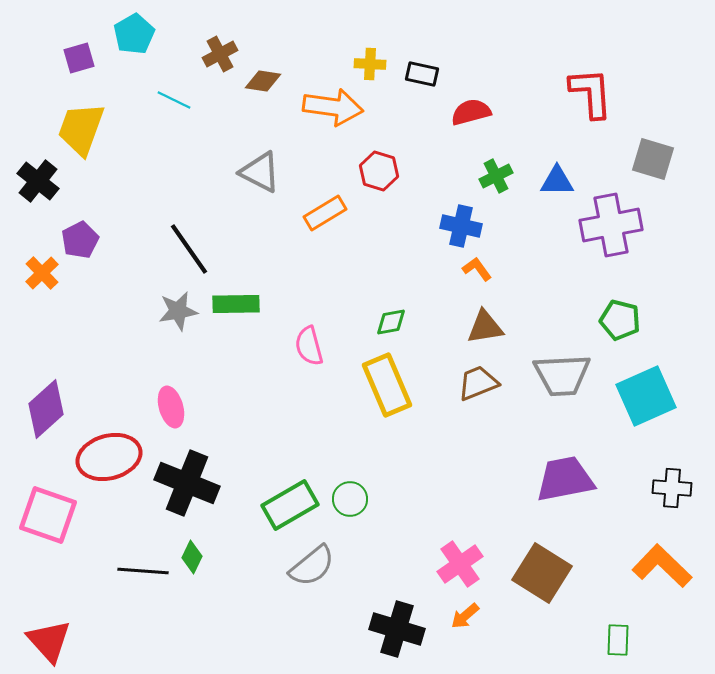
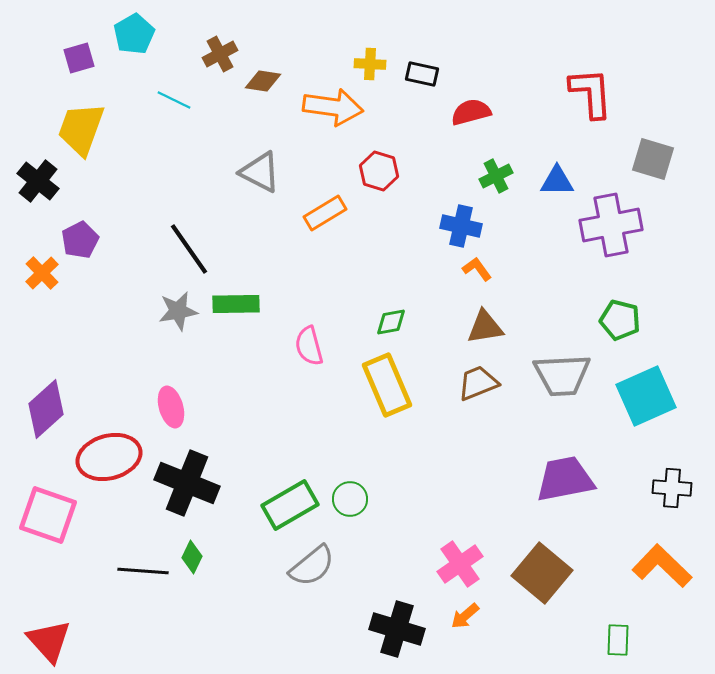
brown square at (542, 573): rotated 8 degrees clockwise
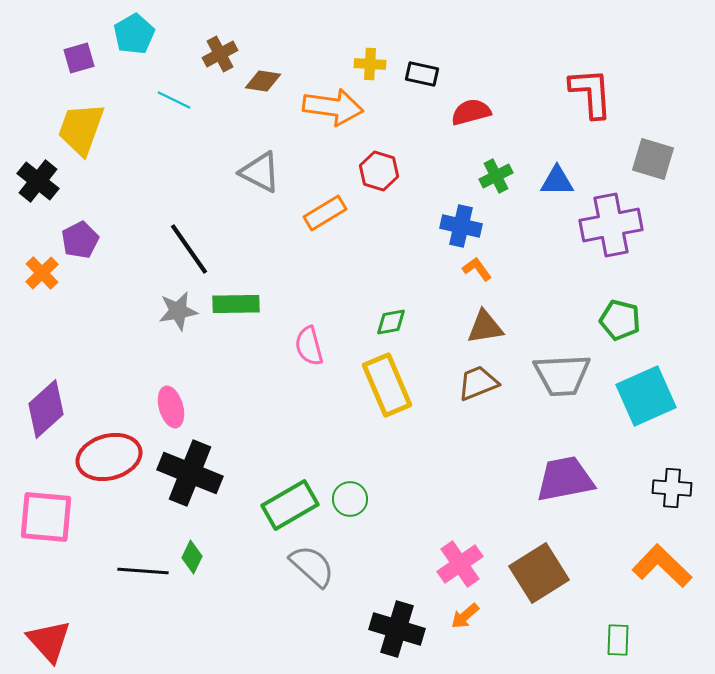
black cross at (187, 483): moved 3 px right, 10 px up
pink square at (48, 515): moved 2 px left, 2 px down; rotated 14 degrees counterclockwise
gray semicircle at (312, 566): rotated 99 degrees counterclockwise
brown square at (542, 573): moved 3 px left; rotated 18 degrees clockwise
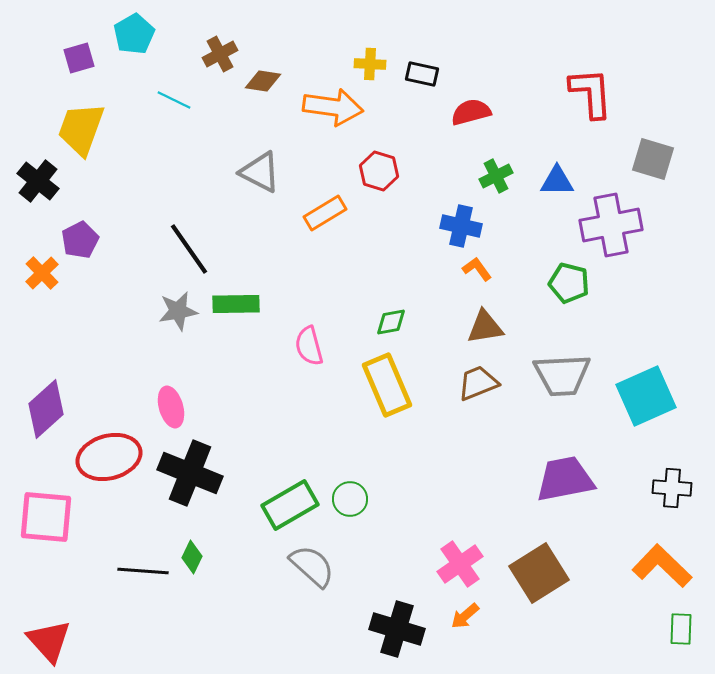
green pentagon at (620, 320): moved 51 px left, 37 px up
green rectangle at (618, 640): moved 63 px right, 11 px up
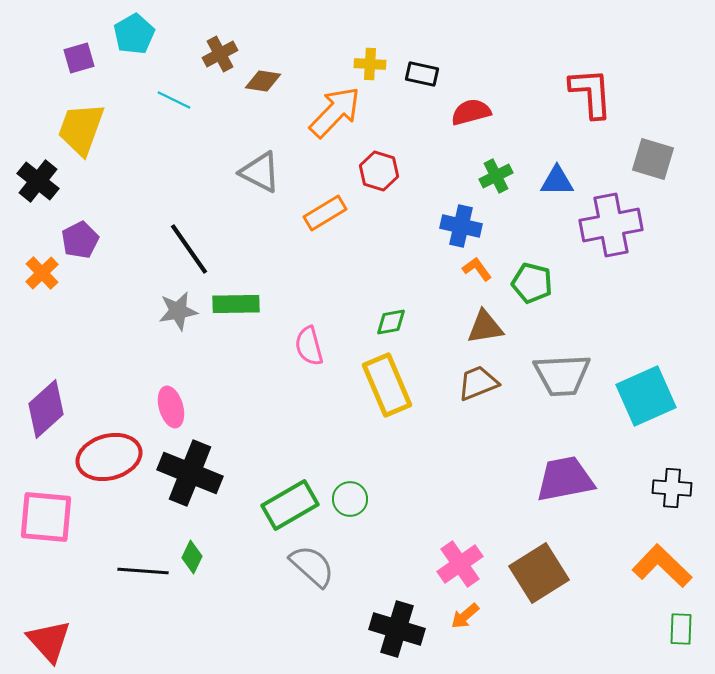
orange arrow at (333, 107): moved 2 px right, 5 px down; rotated 54 degrees counterclockwise
green pentagon at (569, 283): moved 37 px left
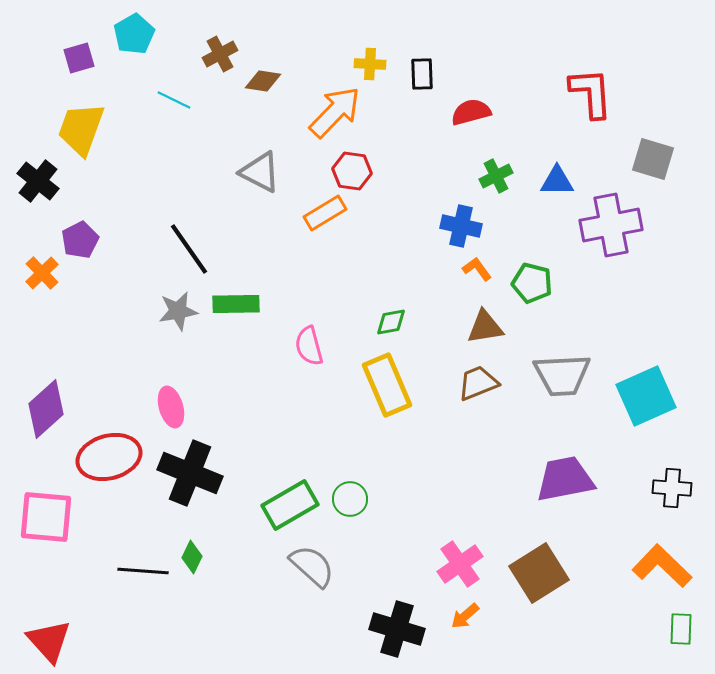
black rectangle at (422, 74): rotated 76 degrees clockwise
red hexagon at (379, 171): moved 27 px left; rotated 9 degrees counterclockwise
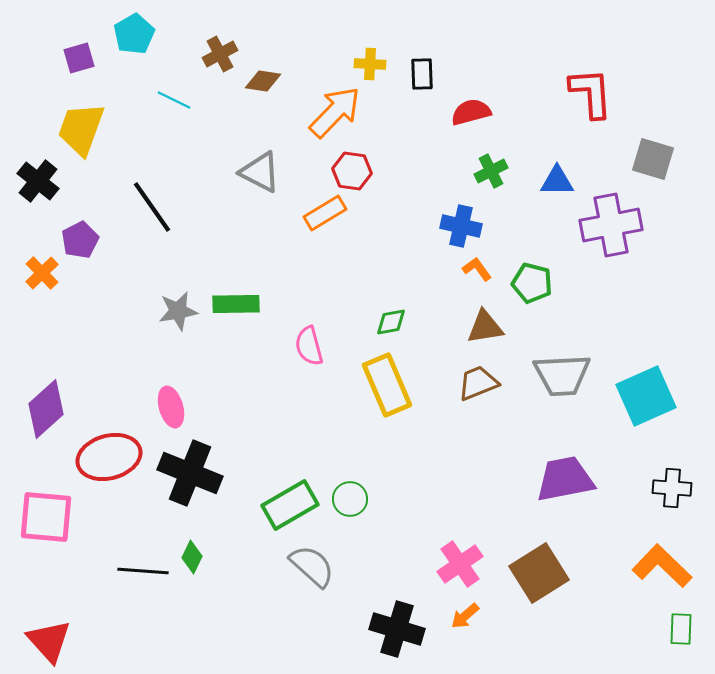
green cross at (496, 176): moved 5 px left, 5 px up
black line at (189, 249): moved 37 px left, 42 px up
